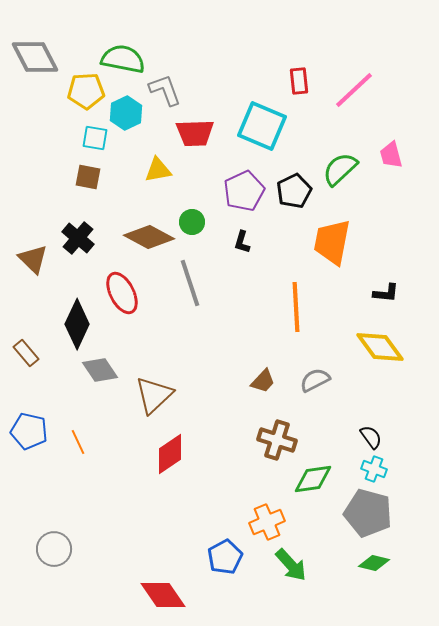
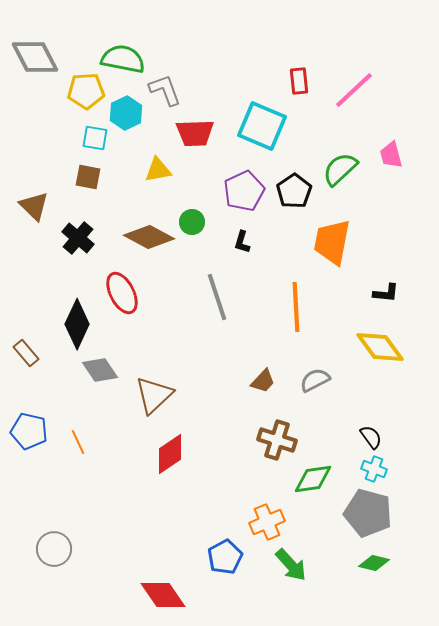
black pentagon at (294, 191): rotated 8 degrees counterclockwise
brown triangle at (33, 259): moved 1 px right, 53 px up
gray line at (190, 283): moved 27 px right, 14 px down
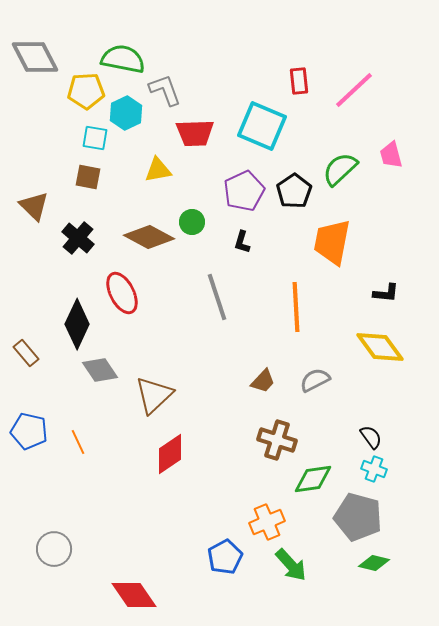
gray pentagon at (368, 513): moved 10 px left, 4 px down
red diamond at (163, 595): moved 29 px left
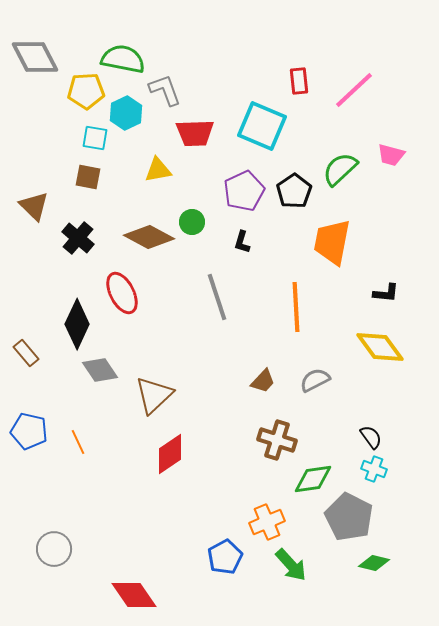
pink trapezoid at (391, 155): rotated 60 degrees counterclockwise
gray pentagon at (358, 517): moved 9 px left; rotated 12 degrees clockwise
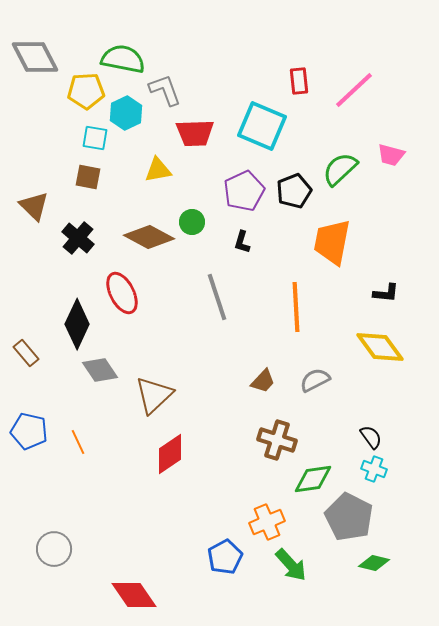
black pentagon at (294, 191): rotated 12 degrees clockwise
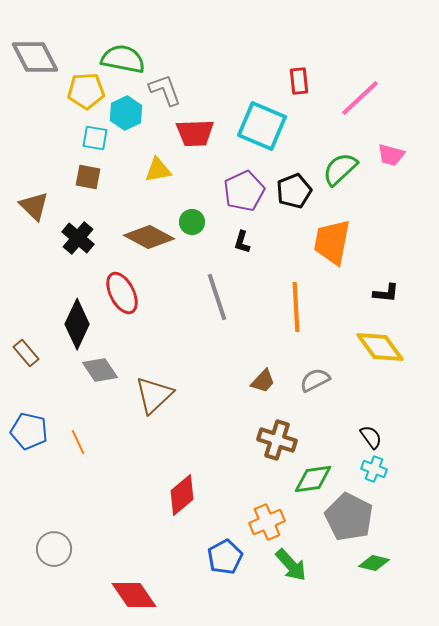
pink line at (354, 90): moved 6 px right, 8 px down
red diamond at (170, 454): moved 12 px right, 41 px down; rotated 6 degrees counterclockwise
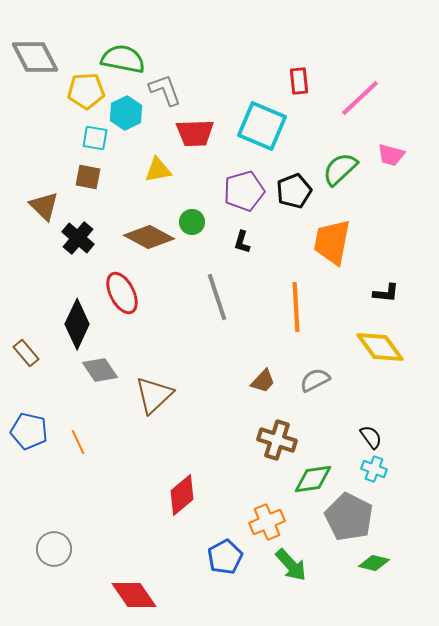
purple pentagon at (244, 191): rotated 9 degrees clockwise
brown triangle at (34, 206): moved 10 px right
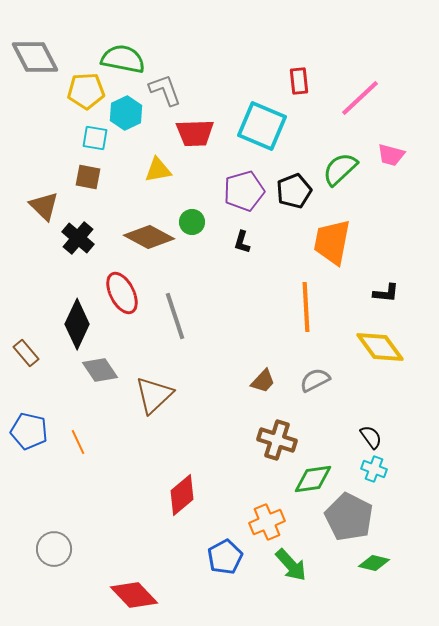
gray line at (217, 297): moved 42 px left, 19 px down
orange line at (296, 307): moved 10 px right
red diamond at (134, 595): rotated 9 degrees counterclockwise
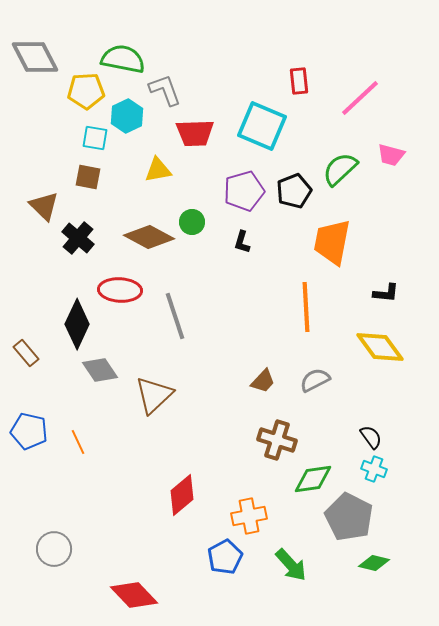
cyan hexagon at (126, 113): moved 1 px right, 3 px down
red ellipse at (122, 293): moved 2 px left, 3 px up; rotated 60 degrees counterclockwise
orange cross at (267, 522): moved 18 px left, 6 px up; rotated 12 degrees clockwise
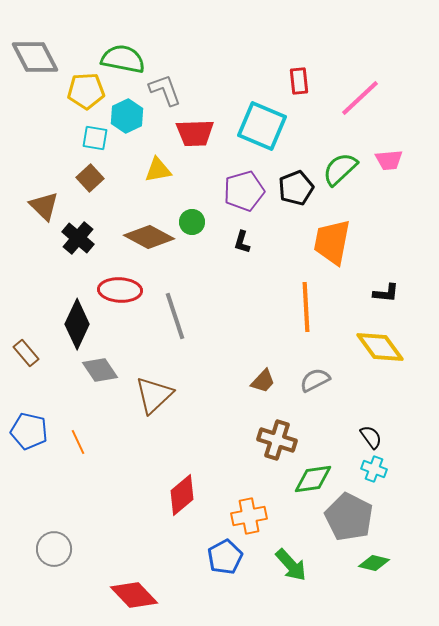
pink trapezoid at (391, 155): moved 2 px left, 5 px down; rotated 20 degrees counterclockwise
brown square at (88, 177): moved 2 px right, 1 px down; rotated 36 degrees clockwise
black pentagon at (294, 191): moved 2 px right, 3 px up
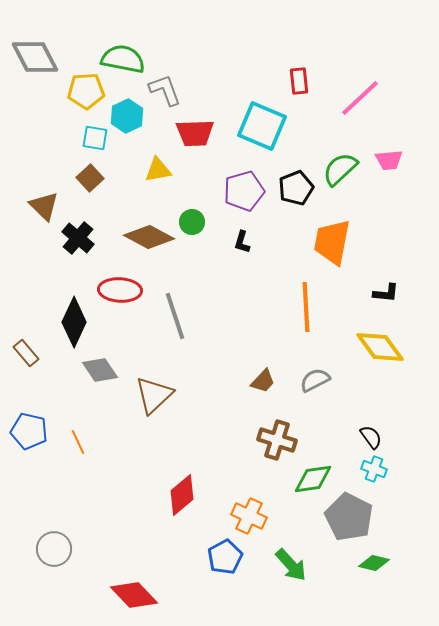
black diamond at (77, 324): moved 3 px left, 2 px up
orange cross at (249, 516): rotated 36 degrees clockwise
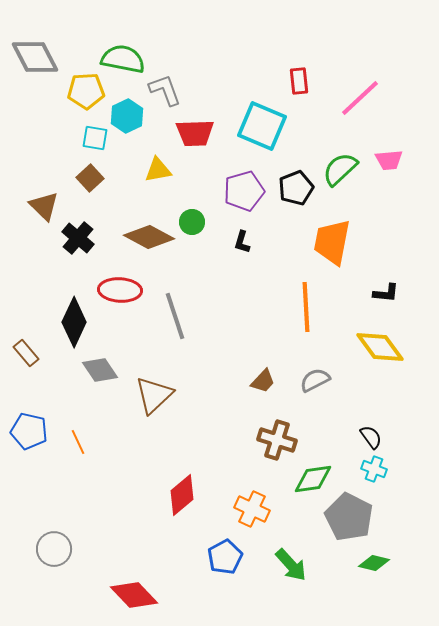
orange cross at (249, 516): moved 3 px right, 7 px up
